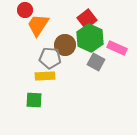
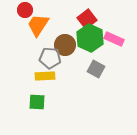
pink rectangle: moved 3 px left, 9 px up
gray square: moved 7 px down
green square: moved 3 px right, 2 px down
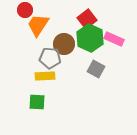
brown circle: moved 1 px left, 1 px up
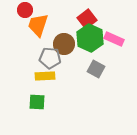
orange trapezoid: rotated 15 degrees counterclockwise
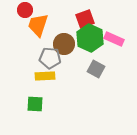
red square: moved 2 px left; rotated 18 degrees clockwise
green square: moved 2 px left, 2 px down
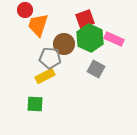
yellow rectangle: rotated 24 degrees counterclockwise
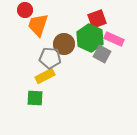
red square: moved 12 px right
gray square: moved 6 px right, 15 px up
green square: moved 6 px up
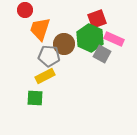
orange trapezoid: moved 2 px right, 4 px down
gray pentagon: moved 1 px left, 2 px up
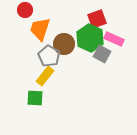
gray pentagon: rotated 25 degrees clockwise
yellow rectangle: rotated 24 degrees counterclockwise
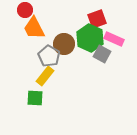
orange trapezoid: moved 6 px left, 1 px up; rotated 45 degrees counterclockwise
